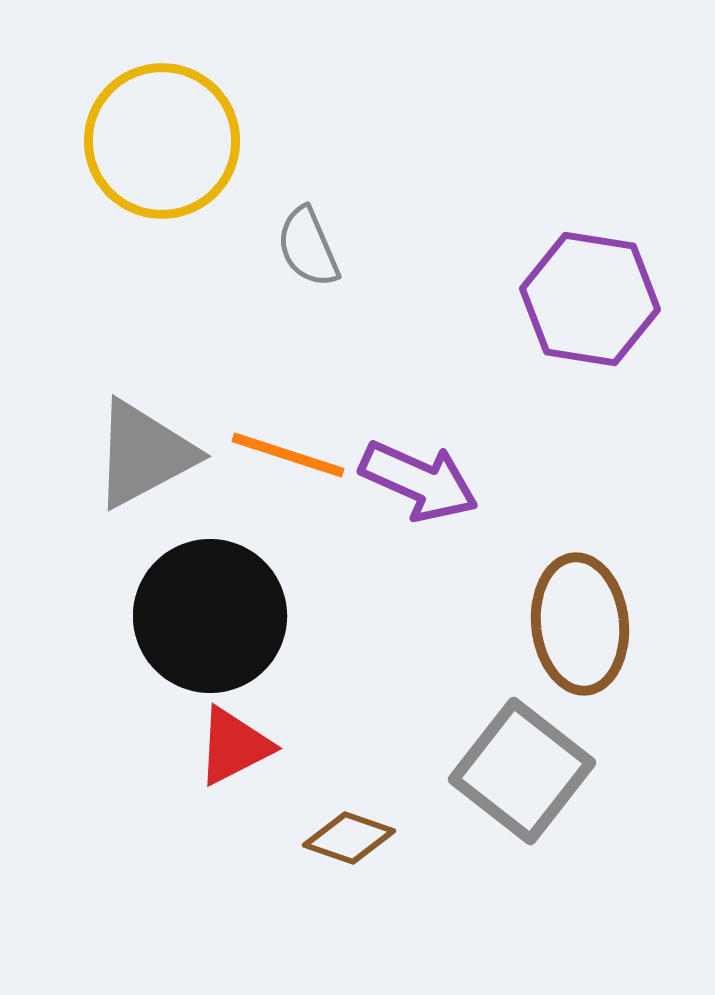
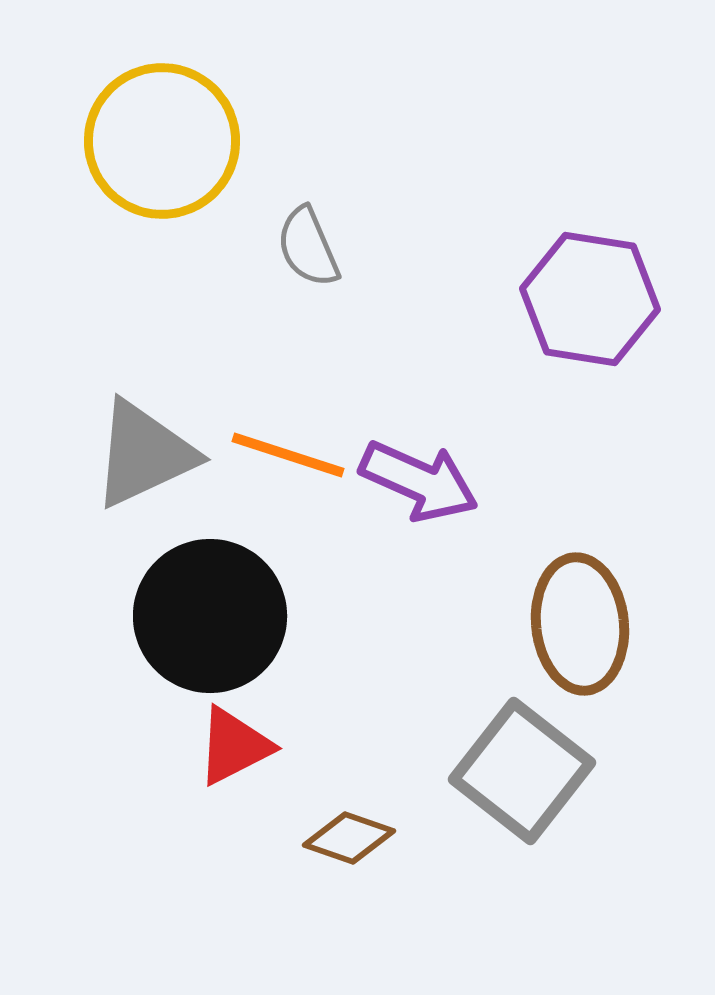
gray triangle: rotated 3 degrees clockwise
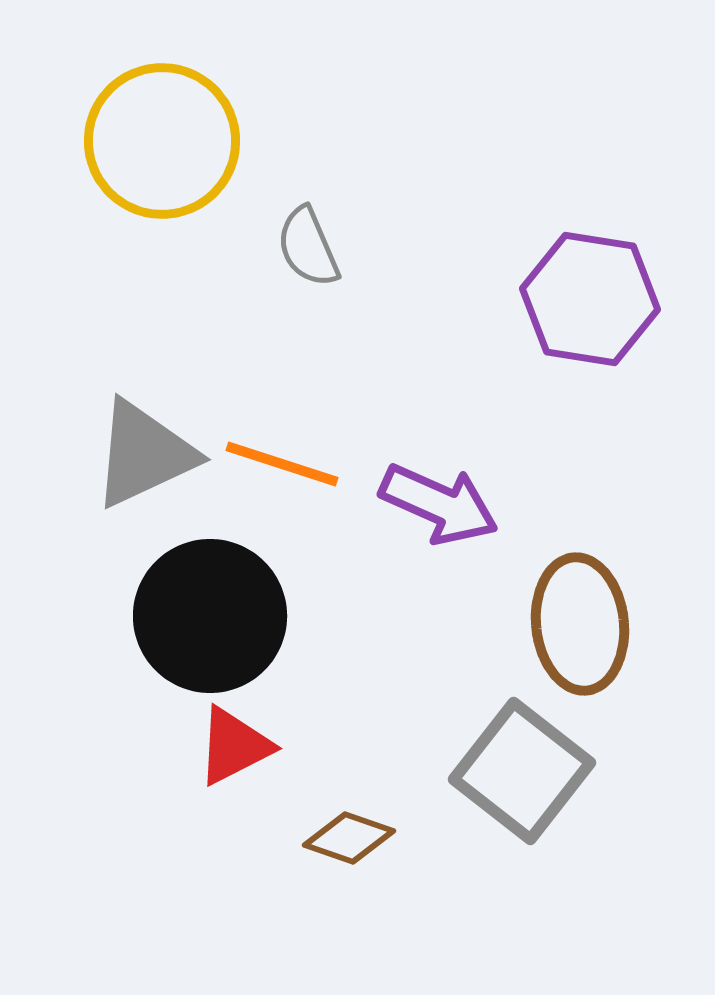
orange line: moved 6 px left, 9 px down
purple arrow: moved 20 px right, 23 px down
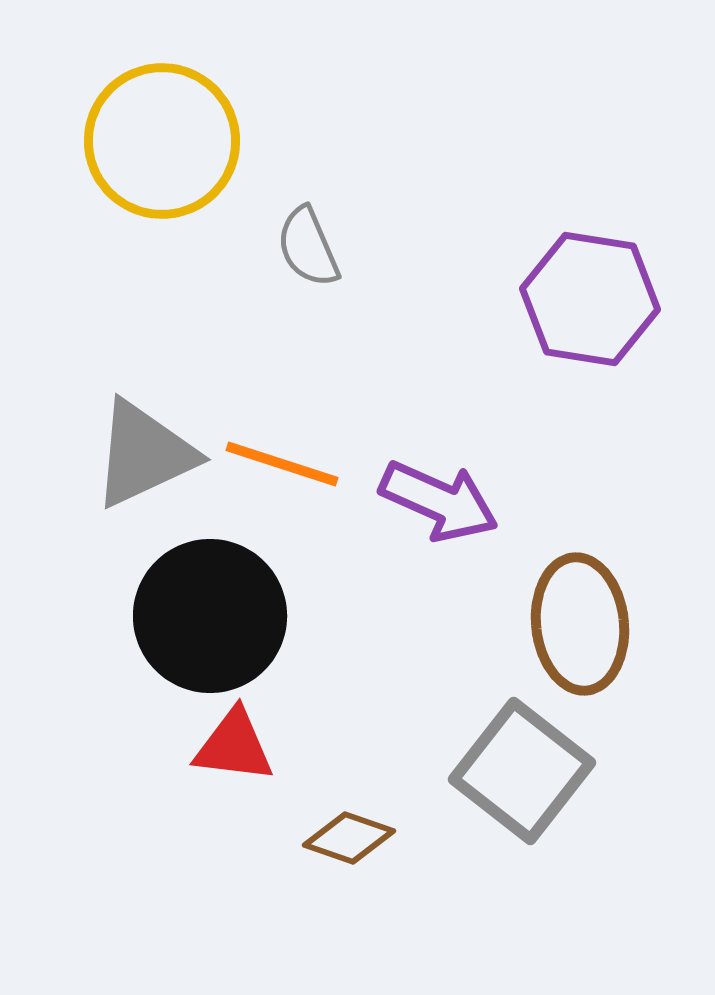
purple arrow: moved 3 px up
red triangle: rotated 34 degrees clockwise
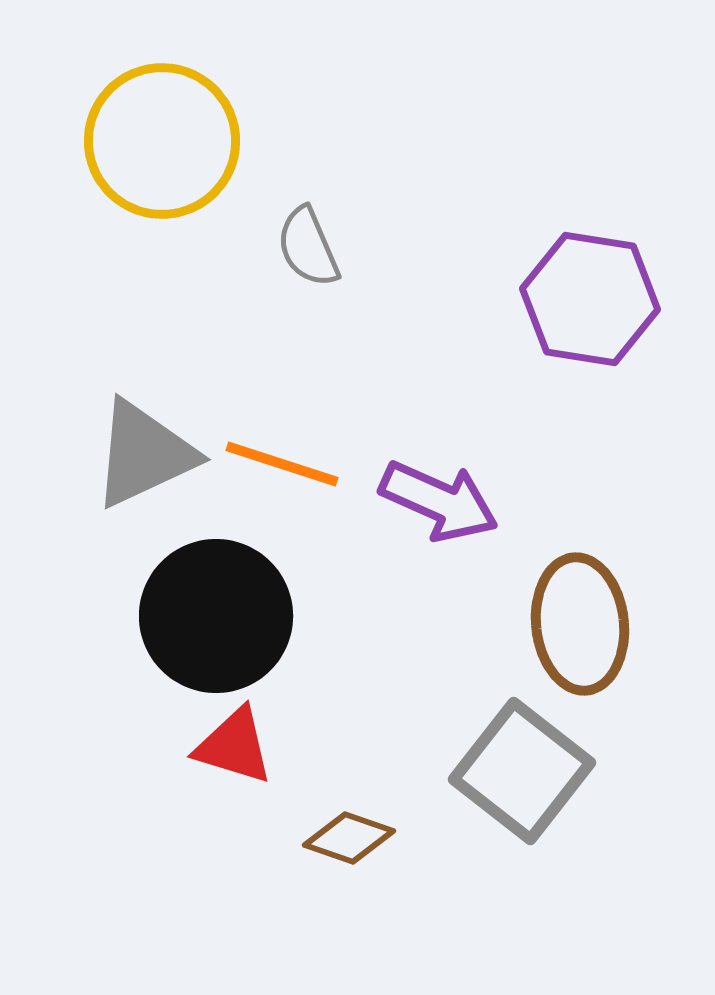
black circle: moved 6 px right
red triangle: rotated 10 degrees clockwise
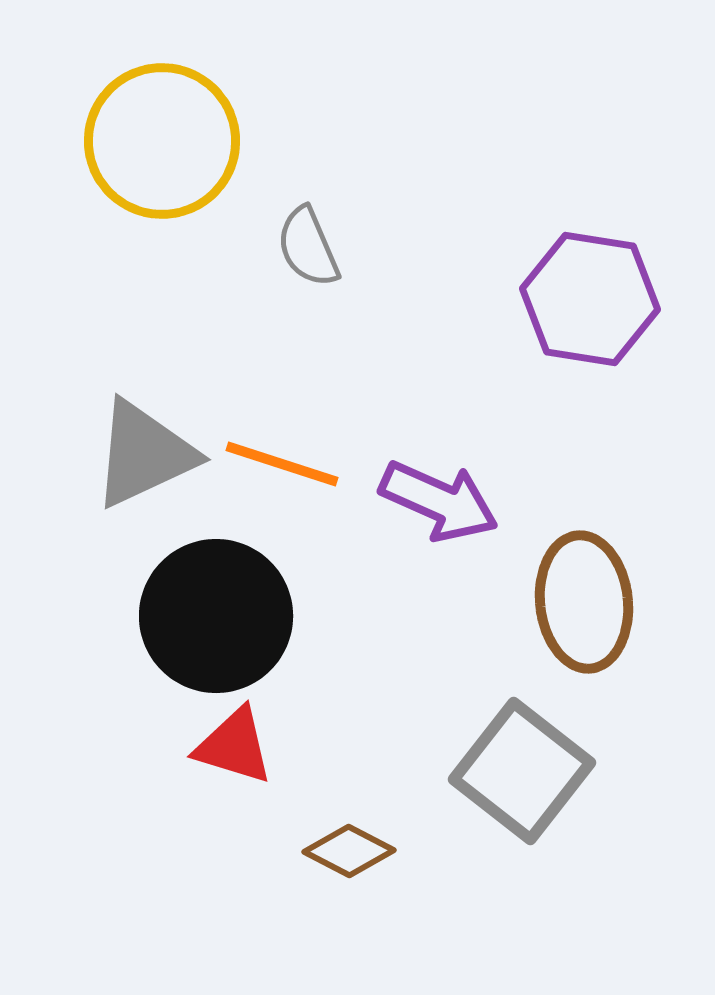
brown ellipse: moved 4 px right, 22 px up
brown diamond: moved 13 px down; rotated 8 degrees clockwise
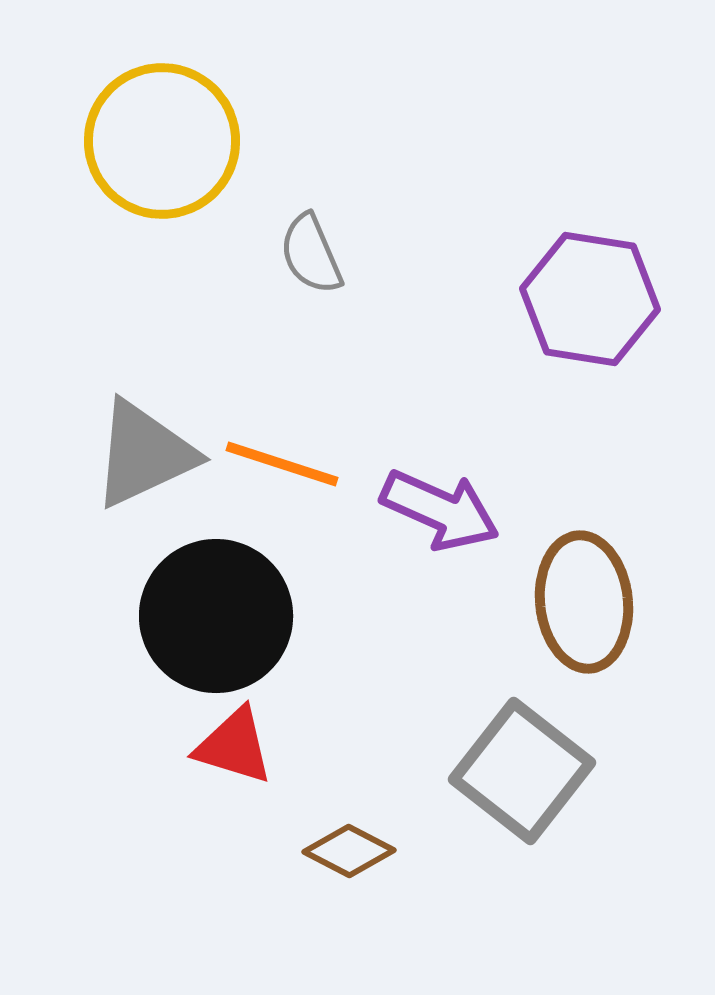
gray semicircle: moved 3 px right, 7 px down
purple arrow: moved 1 px right, 9 px down
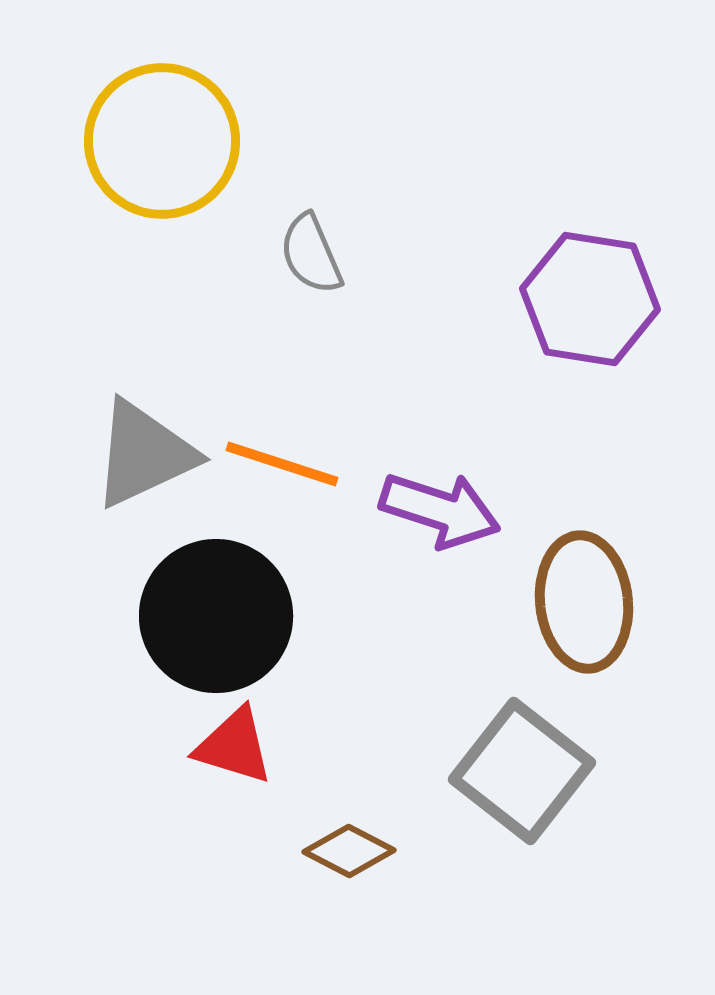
purple arrow: rotated 6 degrees counterclockwise
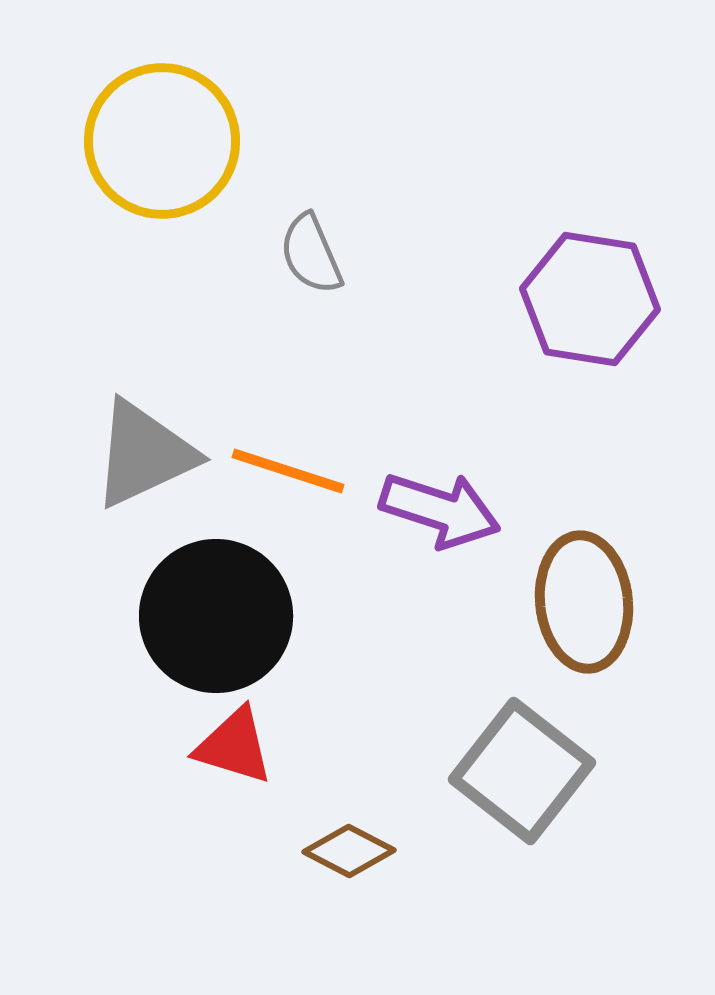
orange line: moved 6 px right, 7 px down
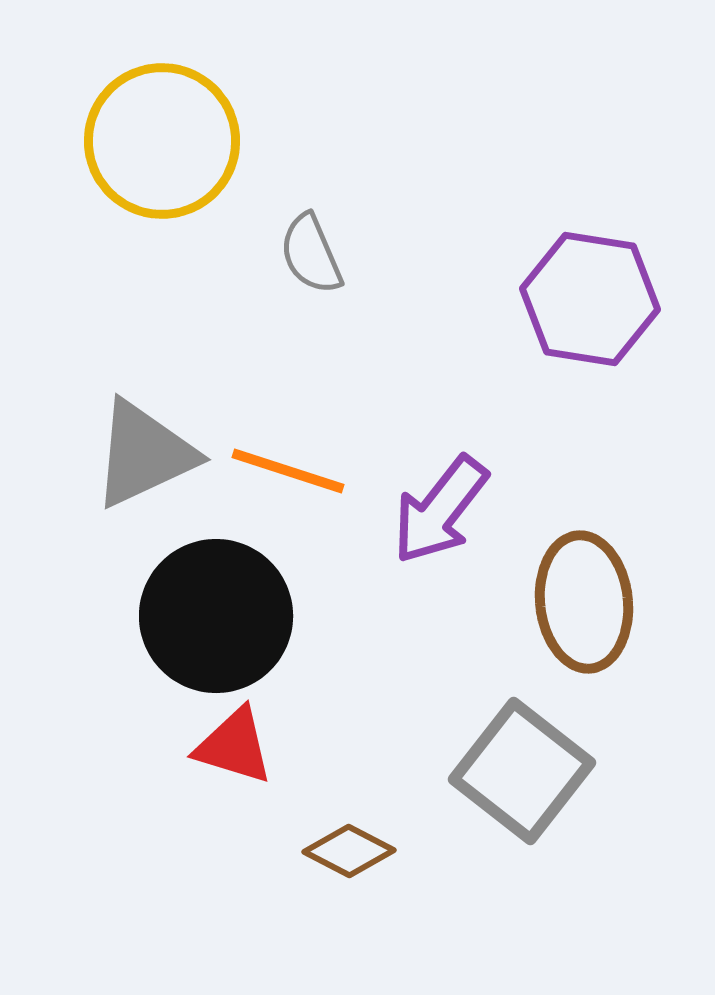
purple arrow: rotated 110 degrees clockwise
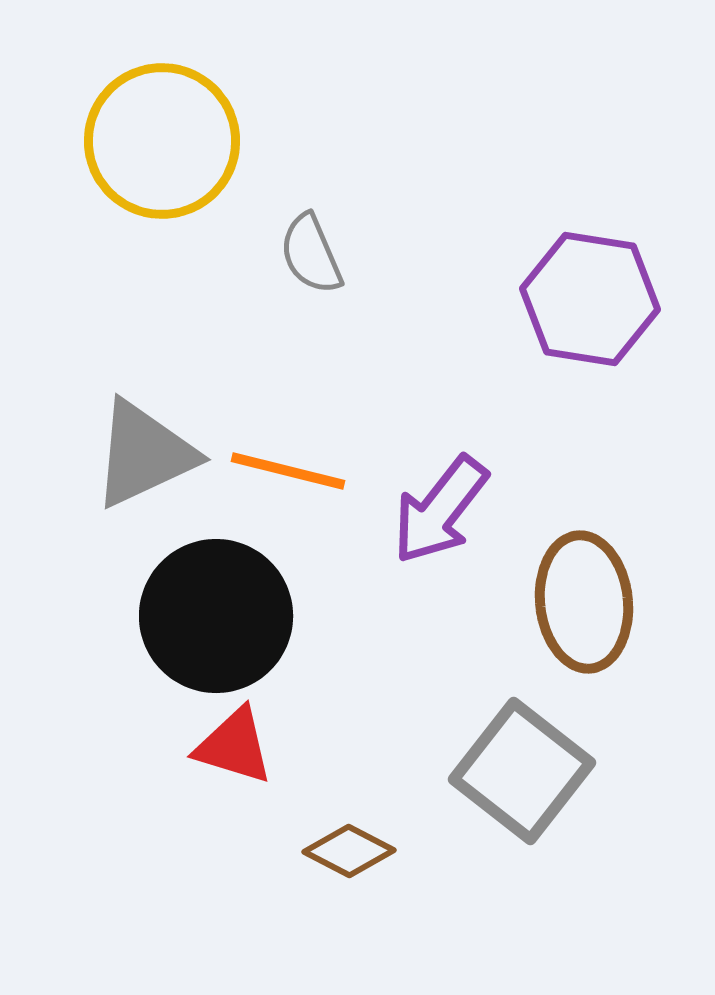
orange line: rotated 4 degrees counterclockwise
